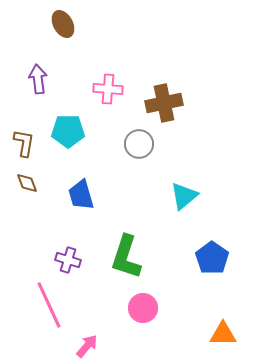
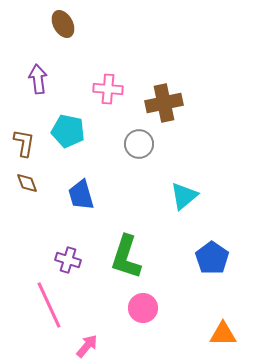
cyan pentagon: rotated 12 degrees clockwise
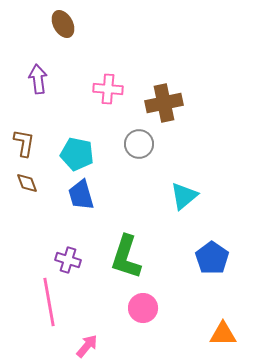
cyan pentagon: moved 9 px right, 23 px down
pink line: moved 3 px up; rotated 15 degrees clockwise
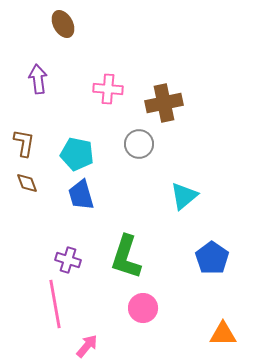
pink line: moved 6 px right, 2 px down
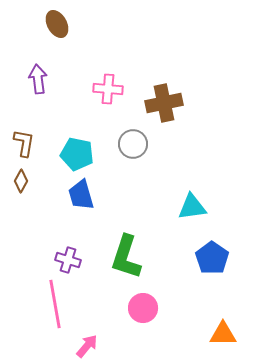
brown ellipse: moved 6 px left
gray circle: moved 6 px left
brown diamond: moved 6 px left, 2 px up; rotated 50 degrees clockwise
cyan triangle: moved 8 px right, 11 px down; rotated 32 degrees clockwise
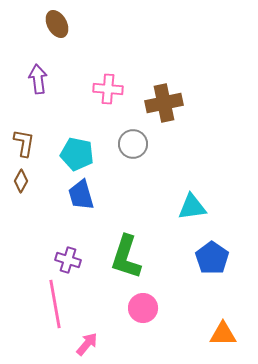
pink arrow: moved 2 px up
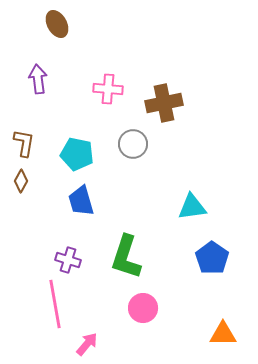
blue trapezoid: moved 6 px down
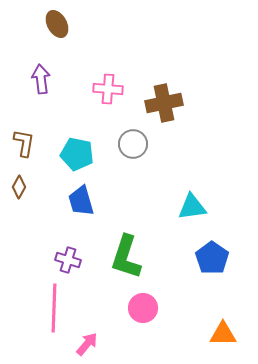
purple arrow: moved 3 px right
brown diamond: moved 2 px left, 6 px down
pink line: moved 1 px left, 4 px down; rotated 12 degrees clockwise
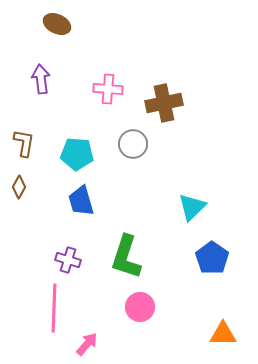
brown ellipse: rotated 36 degrees counterclockwise
cyan pentagon: rotated 8 degrees counterclockwise
cyan triangle: rotated 36 degrees counterclockwise
pink circle: moved 3 px left, 1 px up
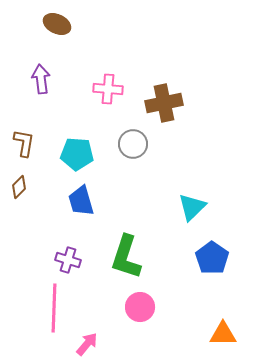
brown diamond: rotated 15 degrees clockwise
